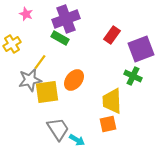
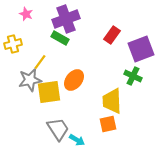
yellow cross: moved 1 px right; rotated 18 degrees clockwise
yellow square: moved 2 px right
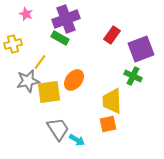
gray star: moved 2 px left, 1 px down
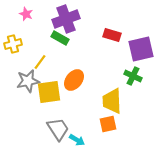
red rectangle: rotated 72 degrees clockwise
purple square: rotated 8 degrees clockwise
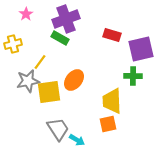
pink star: rotated 16 degrees clockwise
green cross: rotated 24 degrees counterclockwise
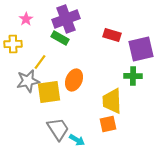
pink star: moved 5 px down
yellow cross: rotated 12 degrees clockwise
orange ellipse: rotated 15 degrees counterclockwise
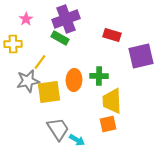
purple square: moved 7 px down
green cross: moved 34 px left
orange ellipse: rotated 20 degrees counterclockwise
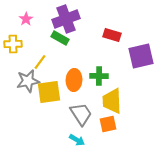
gray trapezoid: moved 23 px right, 15 px up
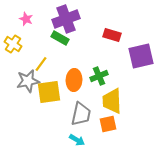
pink star: rotated 16 degrees counterclockwise
yellow cross: rotated 36 degrees clockwise
yellow line: moved 1 px right, 2 px down
green cross: rotated 24 degrees counterclockwise
gray trapezoid: rotated 45 degrees clockwise
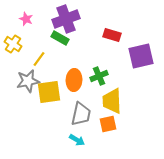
yellow line: moved 2 px left, 5 px up
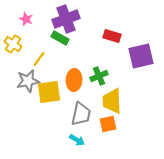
red rectangle: moved 1 px down
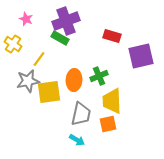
purple cross: moved 2 px down
